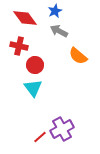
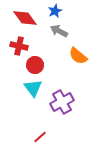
purple cross: moved 27 px up
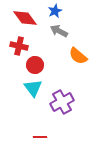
red line: rotated 40 degrees clockwise
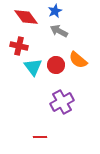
red diamond: moved 1 px right, 1 px up
orange semicircle: moved 4 px down
red circle: moved 21 px right
cyan triangle: moved 21 px up
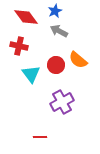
cyan triangle: moved 2 px left, 7 px down
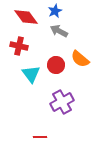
orange semicircle: moved 2 px right, 1 px up
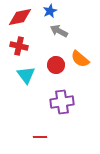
blue star: moved 5 px left
red diamond: moved 6 px left; rotated 65 degrees counterclockwise
cyan triangle: moved 5 px left, 1 px down
purple cross: rotated 20 degrees clockwise
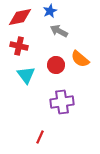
red line: rotated 64 degrees counterclockwise
